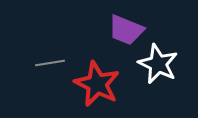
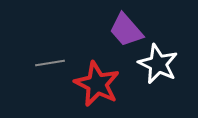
purple trapezoid: rotated 27 degrees clockwise
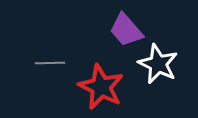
gray line: rotated 8 degrees clockwise
red star: moved 4 px right, 3 px down
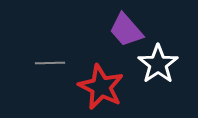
white star: rotated 12 degrees clockwise
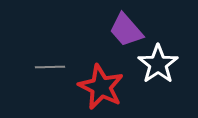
gray line: moved 4 px down
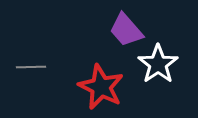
gray line: moved 19 px left
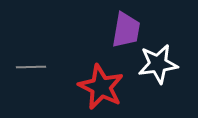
purple trapezoid: rotated 129 degrees counterclockwise
white star: rotated 27 degrees clockwise
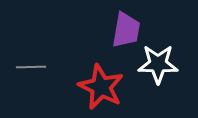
white star: rotated 9 degrees clockwise
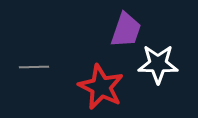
purple trapezoid: rotated 9 degrees clockwise
gray line: moved 3 px right
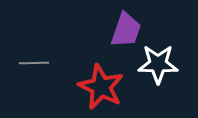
gray line: moved 4 px up
